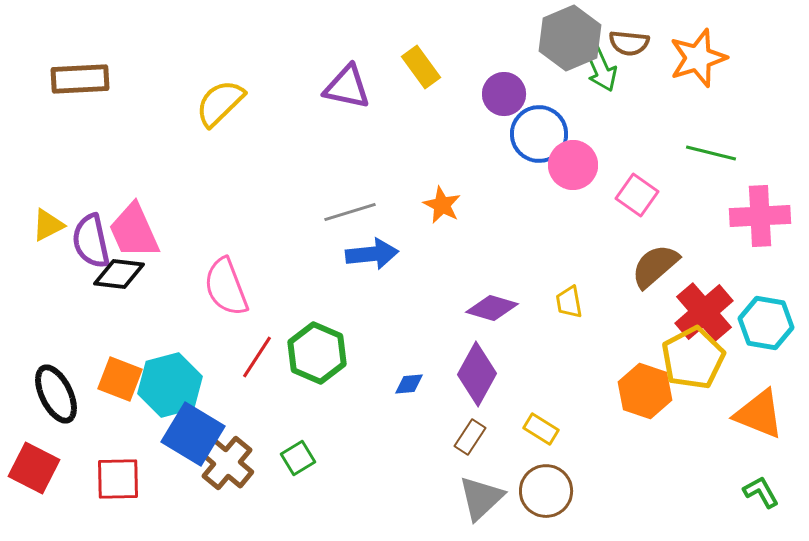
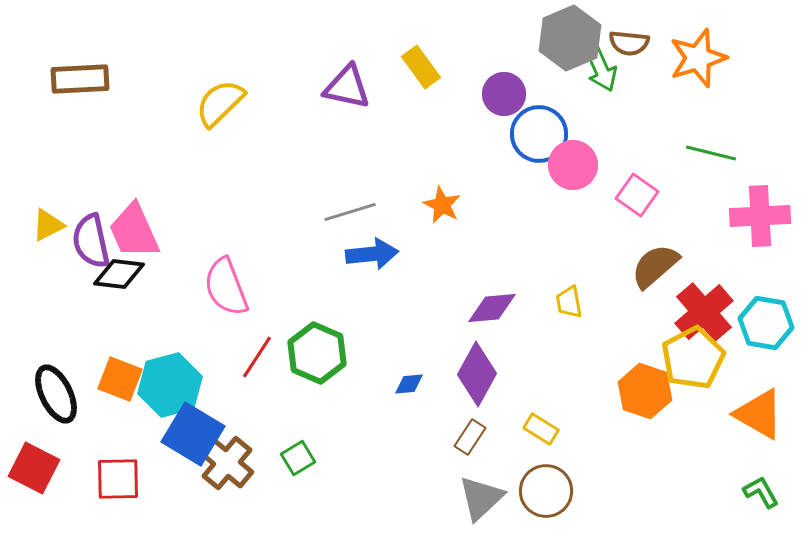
purple diamond at (492, 308): rotated 21 degrees counterclockwise
orange triangle at (759, 414): rotated 8 degrees clockwise
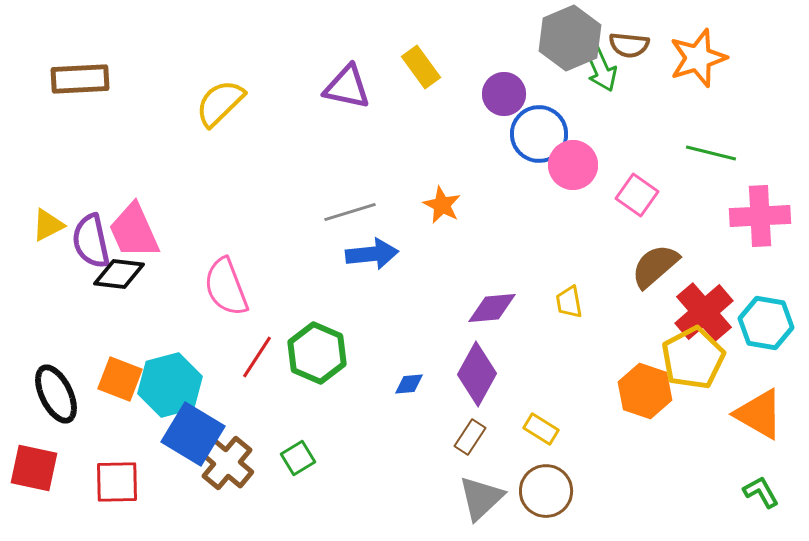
brown semicircle at (629, 43): moved 2 px down
red square at (34, 468): rotated 15 degrees counterclockwise
red square at (118, 479): moved 1 px left, 3 px down
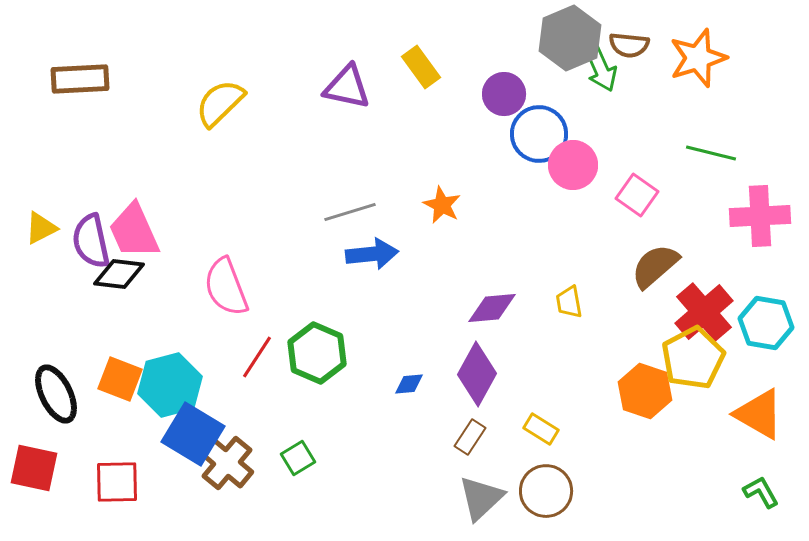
yellow triangle at (48, 225): moved 7 px left, 3 px down
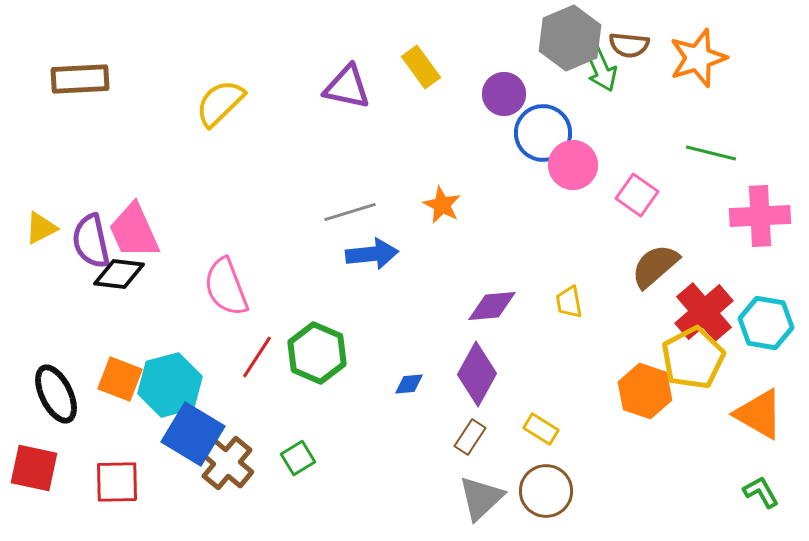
blue circle at (539, 134): moved 4 px right, 1 px up
purple diamond at (492, 308): moved 2 px up
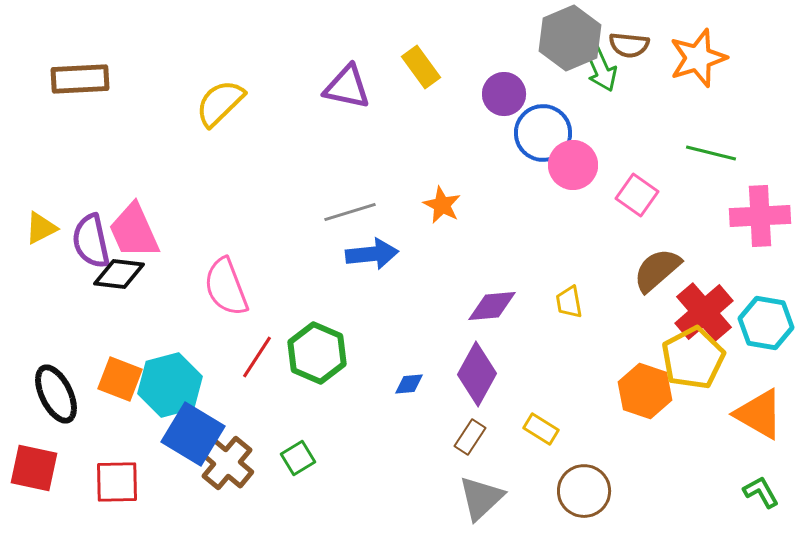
brown semicircle at (655, 266): moved 2 px right, 4 px down
brown circle at (546, 491): moved 38 px right
